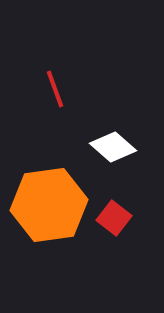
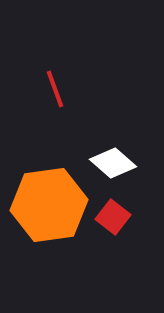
white diamond: moved 16 px down
red square: moved 1 px left, 1 px up
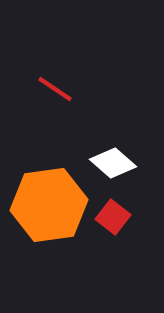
red line: rotated 36 degrees counterclockwise
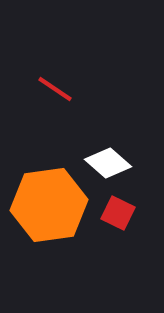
white diamond: moved 5 px left
red square: moved 5 px right, 4 px up; rotated 12 degrees counterclockwise
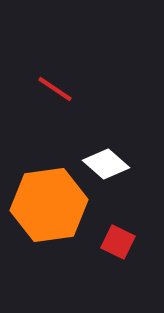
white diamond: moved 2 px left, 1 px down
red square: moved 29 px down
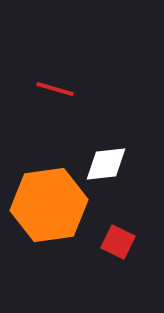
red line: rotated 18 degrees counterclockwise
white diamond: rotated 48 degrees counterclockwise
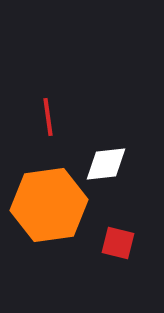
red line: moved 7 px left, 28 px down; rotated 66 degrees clockwise
red square: moved 1 px down; rotated 12 degrees counterclockwise
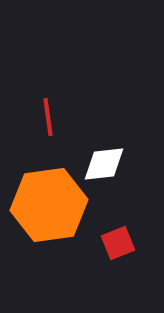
white diamond: moved 2 px left
red square: rotated 36 degrees counterclockwise
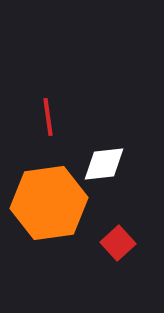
orange hexagon: moved 2 px up
red square: rotated 20 degrees counterclockwise
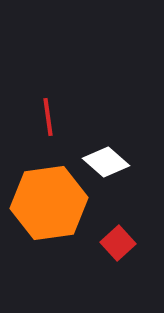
white diamond: moved 2 px right, 2 px up; rotated 48 degrees clockwise
